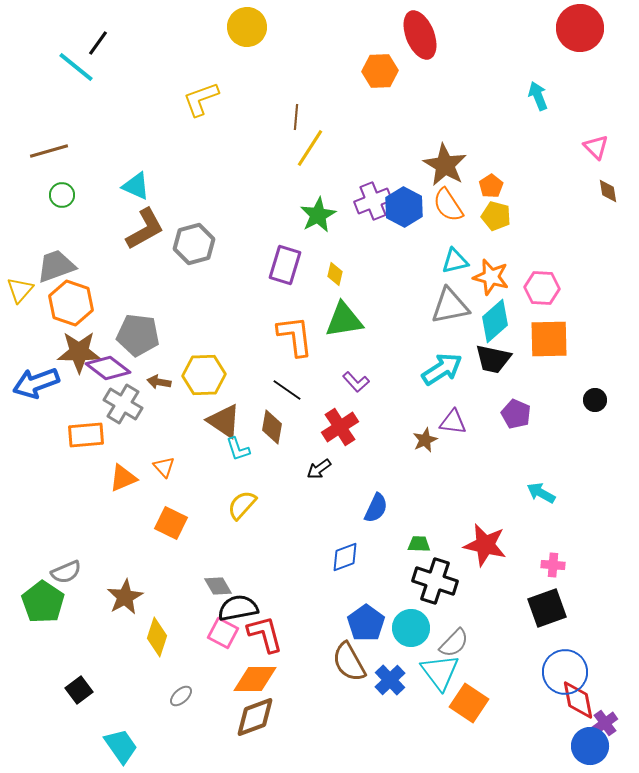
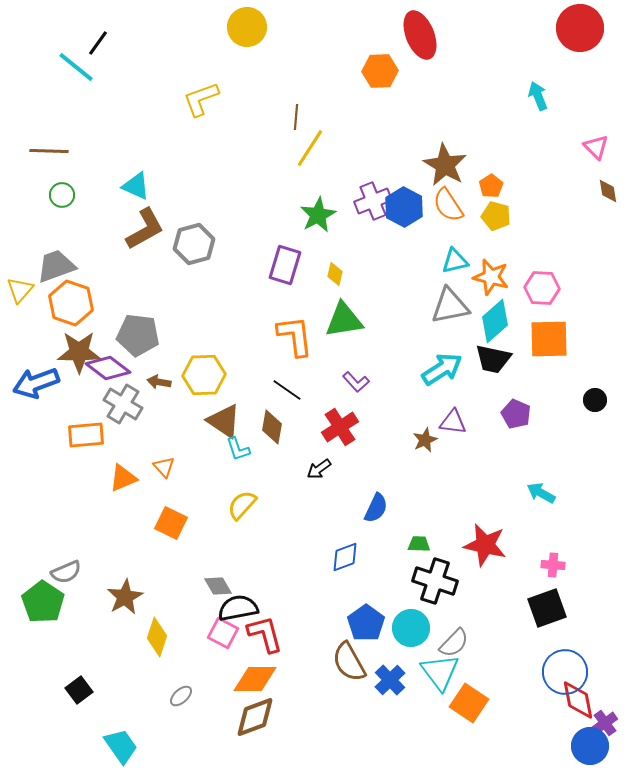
brown line at (49, 151): rotated 18 degrees clockwise
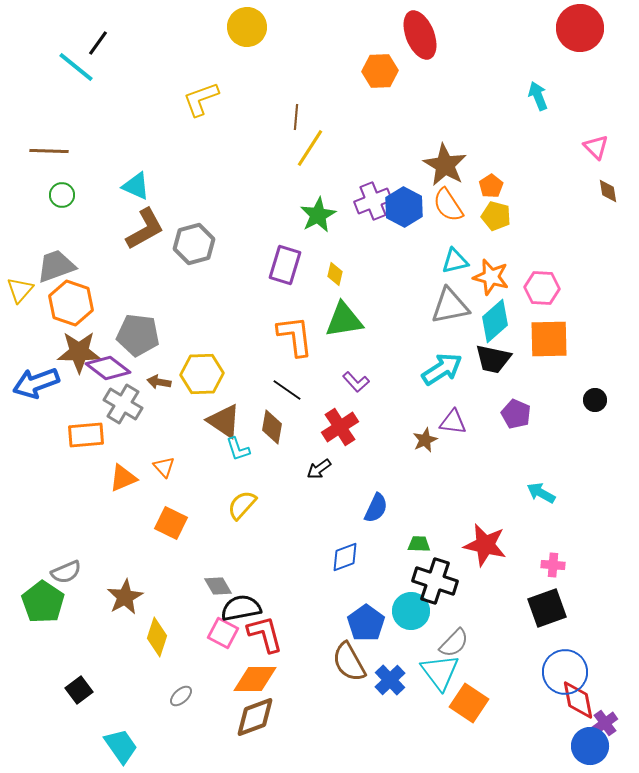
yellow hexagon at (204, 375): moved 2 px left, 1 px up
black semicircle at (238, 608): moved 3 px right
cyan circle at (411, 628): moved 17 px up
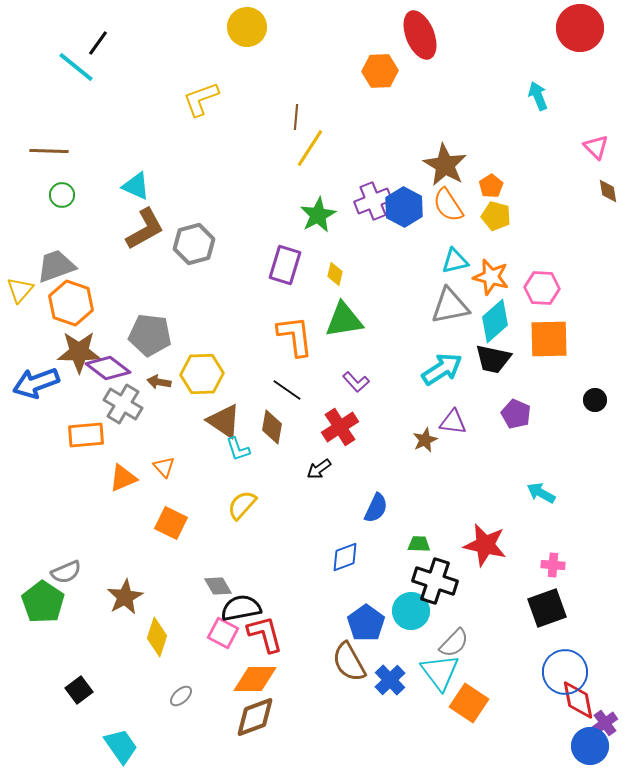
gray pentagon at (138, 335): moved 12 px right
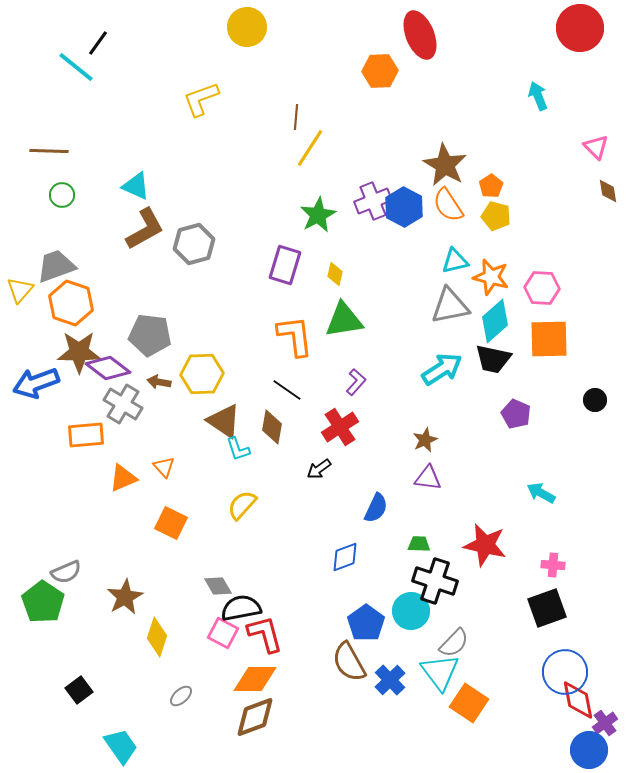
purple L-shape at (356, 382): rotated 96 degrees counterclockwise
purple triangle at (453, 422): moved 25 px left, 56 px down
blue circle at (590, 746): moved 1 px left, 4 px down
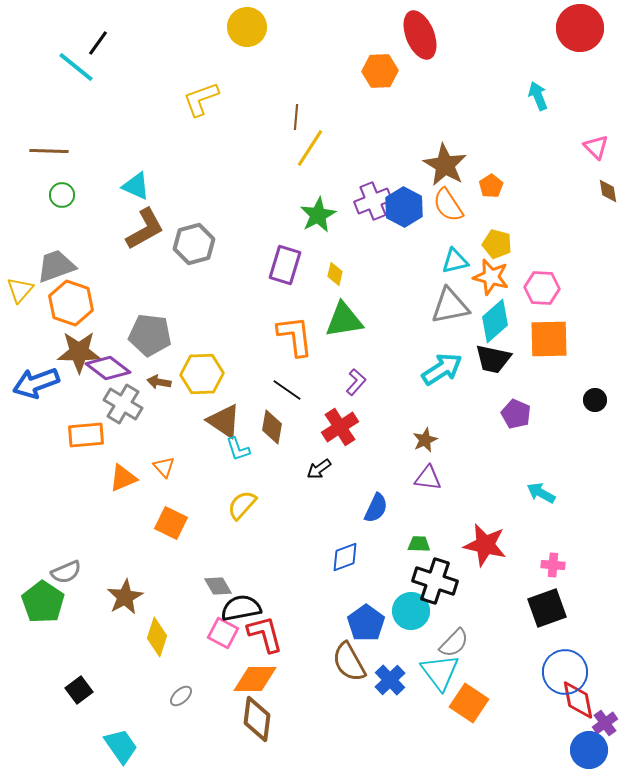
yellow pentagon at (496, 216): moved 1 px right, 28 px down
brown diamond at (255, 717): moved 2 px right, 2 px down; rotated 63 degrees counterclockwise
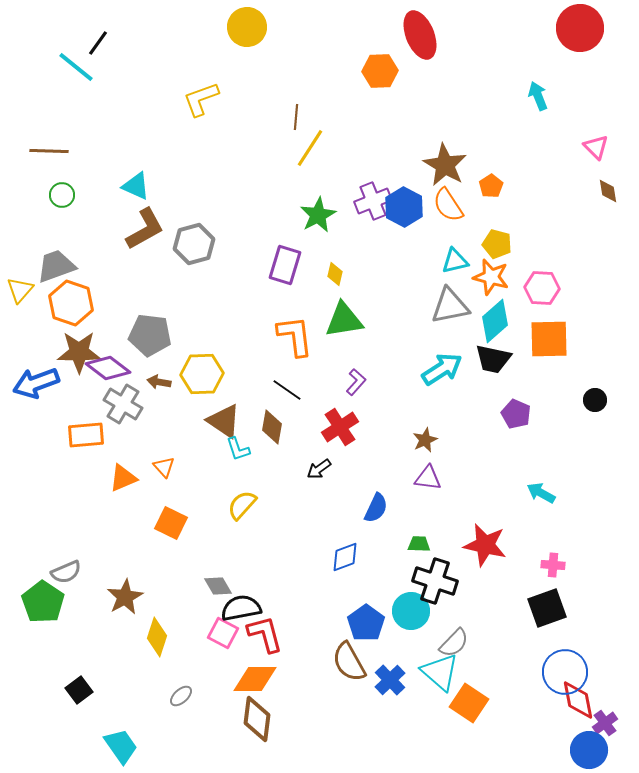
cyan triangle at (440, 672): rotated 12 degrees counterclockwise
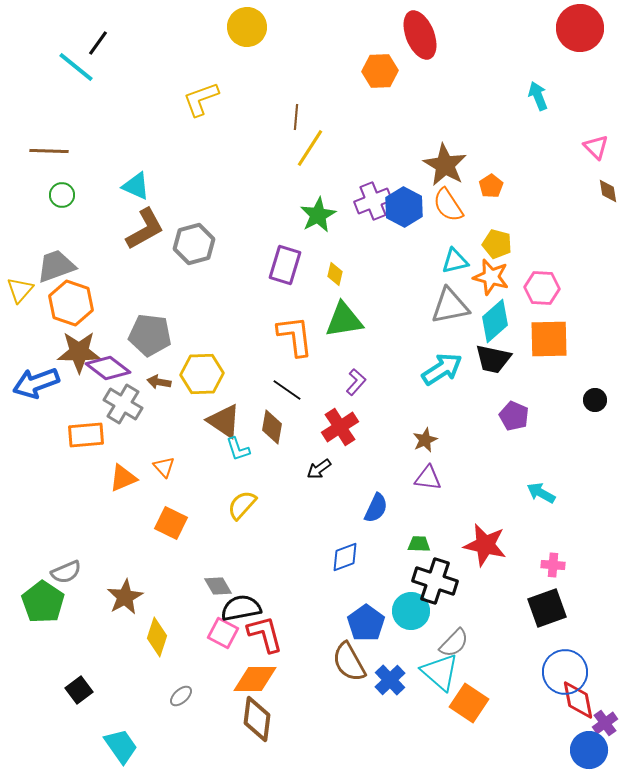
purple pentagon at (516, 414): moved 2 px left, 2 px down
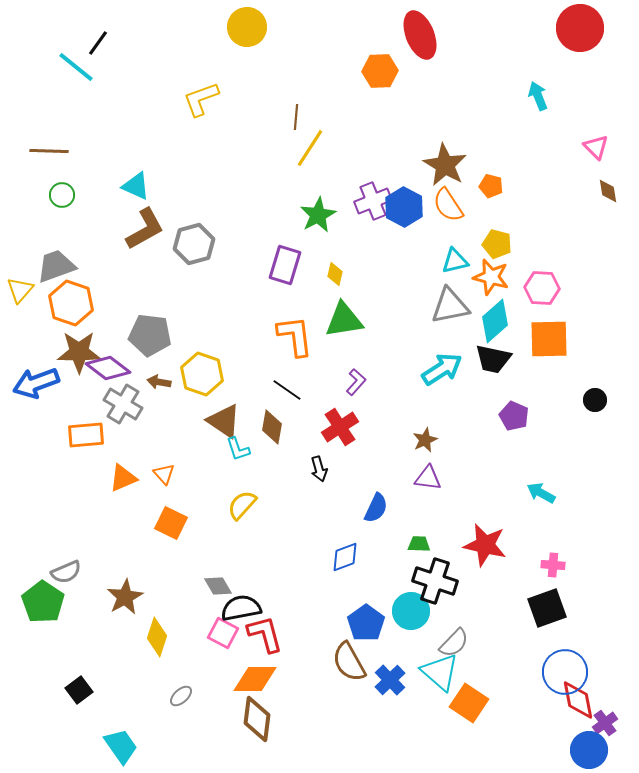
orange pentagon at (491, 186): rotated 25 degrees counterclockwise
yellow hexagon at (202, 374): rotated 21 degrees clockwise
orange triangle at (164, 467): moved 7 px down
black arrow at (319, 469): rotated 70 degrees counterclockwise
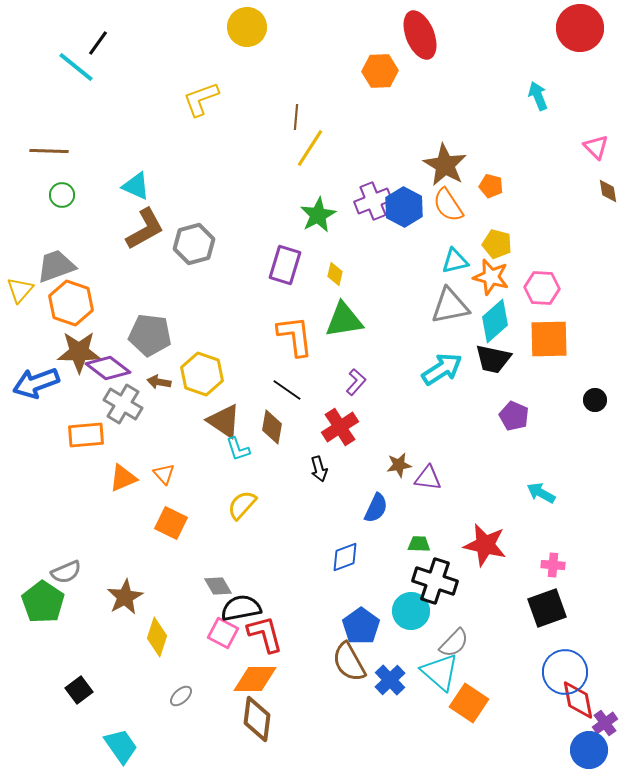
brown star at (425, 440): moved 26 px left, 25 px down; rotated 15 degrees clockwise
blue pentagon at (366, 623): moved 5 px left, 3 px down
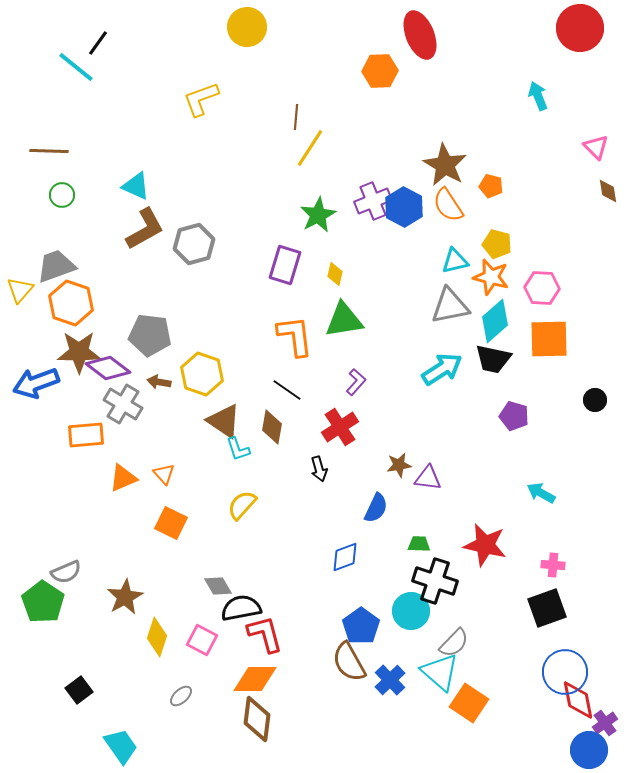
purple pentagon at (514, 416): rotated 8 degrees counterclockwise
pink square at (223, 633): moved 21 px left, 7 px down
